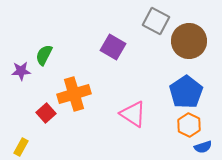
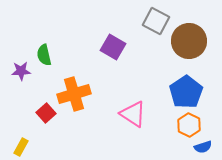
green semicircle: rotated 40 degrees counterclockwise
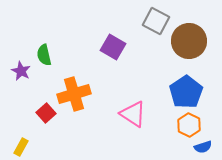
purple star: rotated 30 degrees clockwise
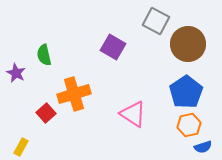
brown circle: moved 1 px left, 3 px down
purple star: moved 5 px left, 2 px down
orange hexagon: rotated 20 degrees clockwise
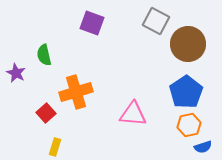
purple square: moved 21 px left, 24 px up; rotated 10 degrees counterclockwise
orange cross: moved 2 px right, 2 px up
pink triangle: rotated 28 degrees counterclockwise
yellow rectangle: moved 34 px right; rotated 12 degrees counterclockwise
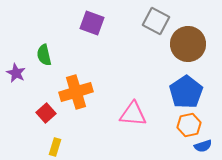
blue semicircle: moved 1 px up
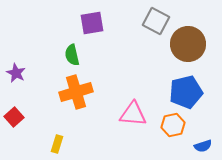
purple square: rotated 30 degrees counterclockwise
green semicircle: moved 28 px right
blue pentagon: rotated 20 degrees clockwise
red square: moved 32 px left, 4 px down
orange hexagon: moved 16 px left
yellow rectangle: moved 2 px right, 3 px up
